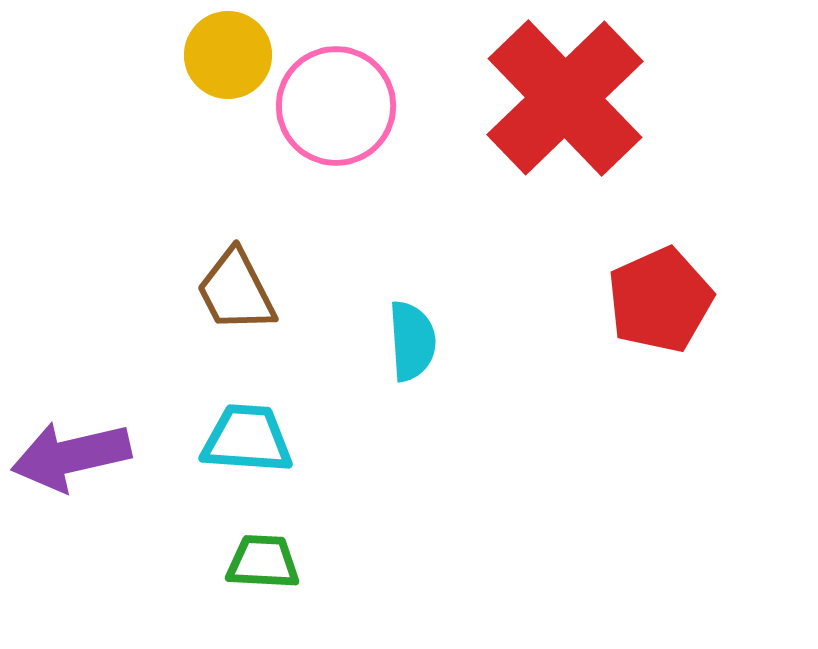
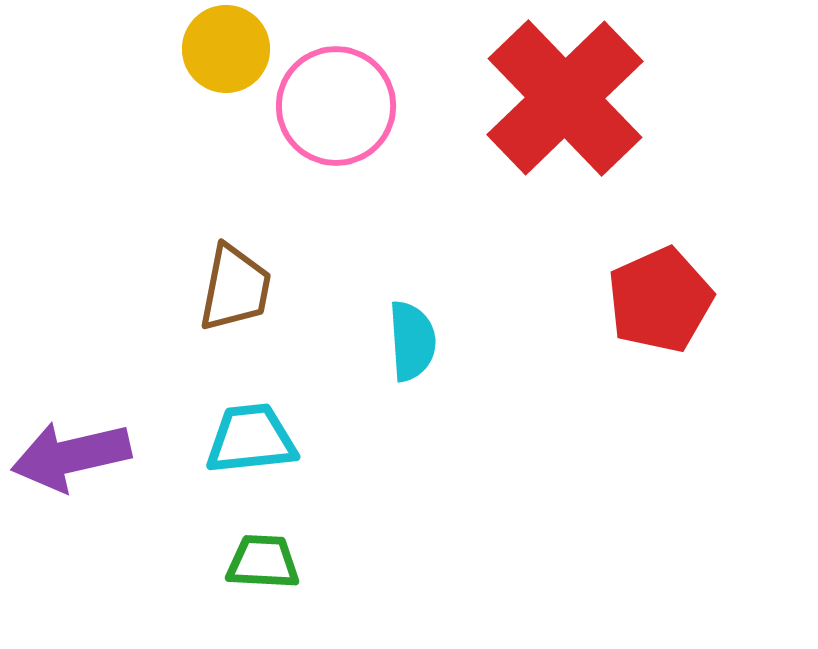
yellow circle: moved 2 px left, 6 px up
brown trapezoid: moved 1 px left, 3 px up; rotated 142 degrees counterclockwise
cyan trapezoid: moved 4 px right; rotated 10 degrees counterclockwise
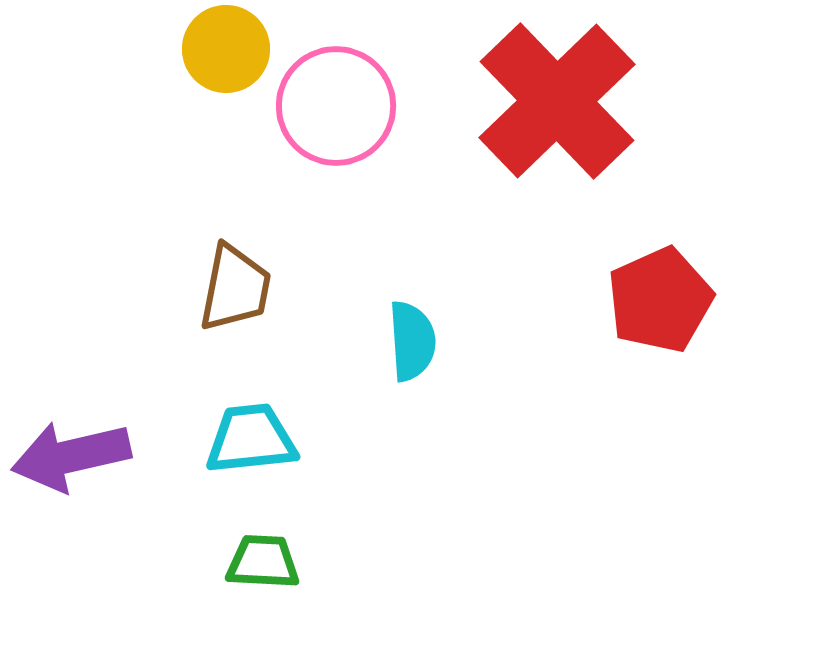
red cross: moved 8 px left, 3 px down
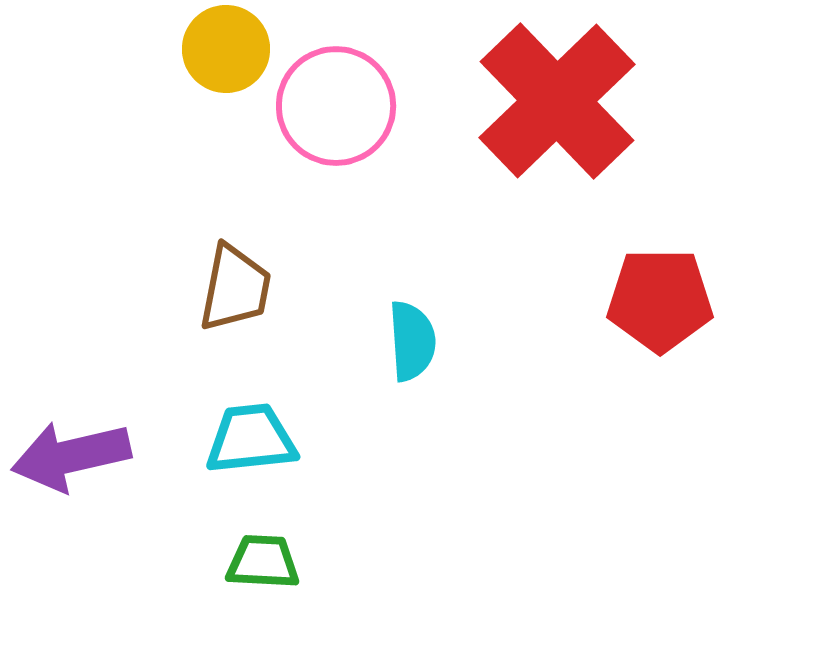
red pentagon: rotated 24 degrees clockwise
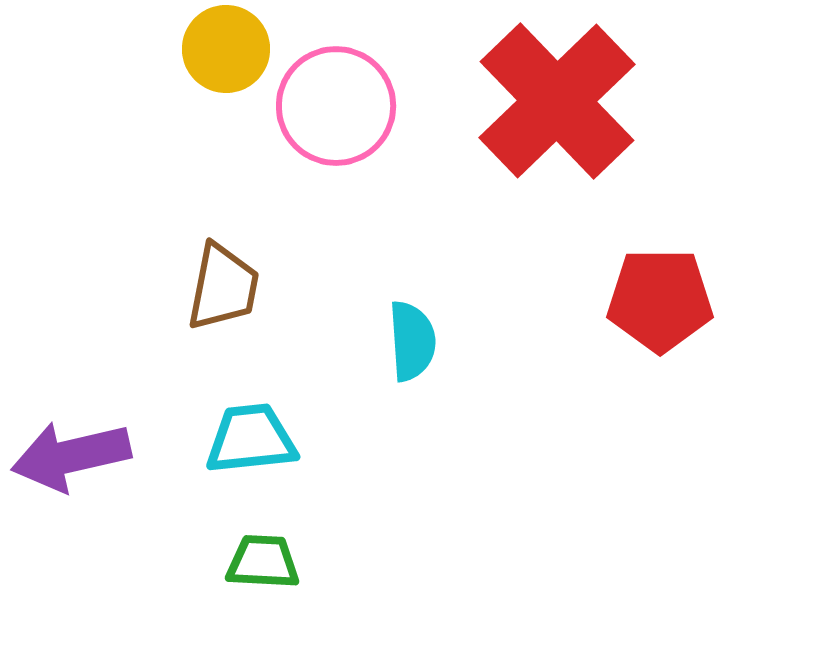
brown trapezoid: moved 12 px left, 1 px up
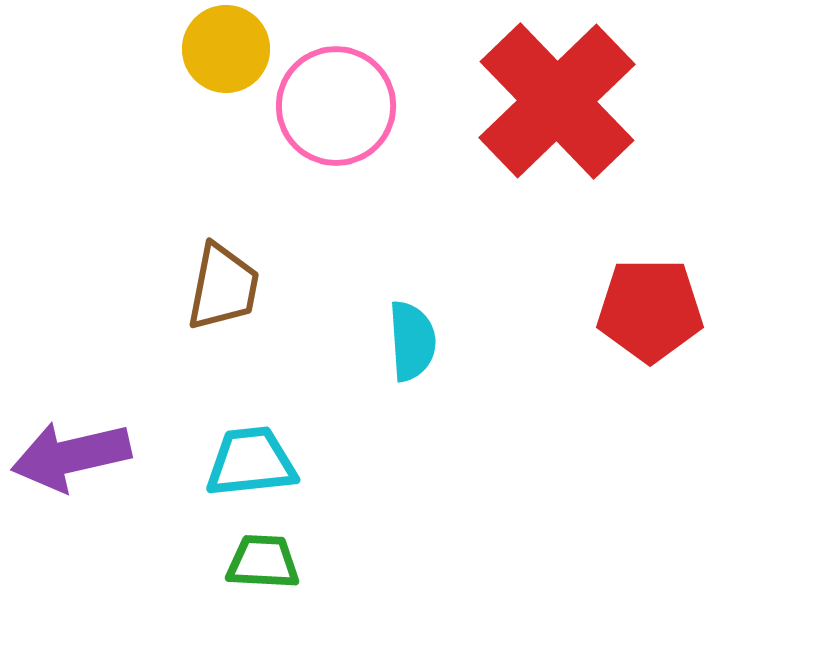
red pentagon: moved 10 px left, 10 px down
cyan trapezoid: moved 23 px down
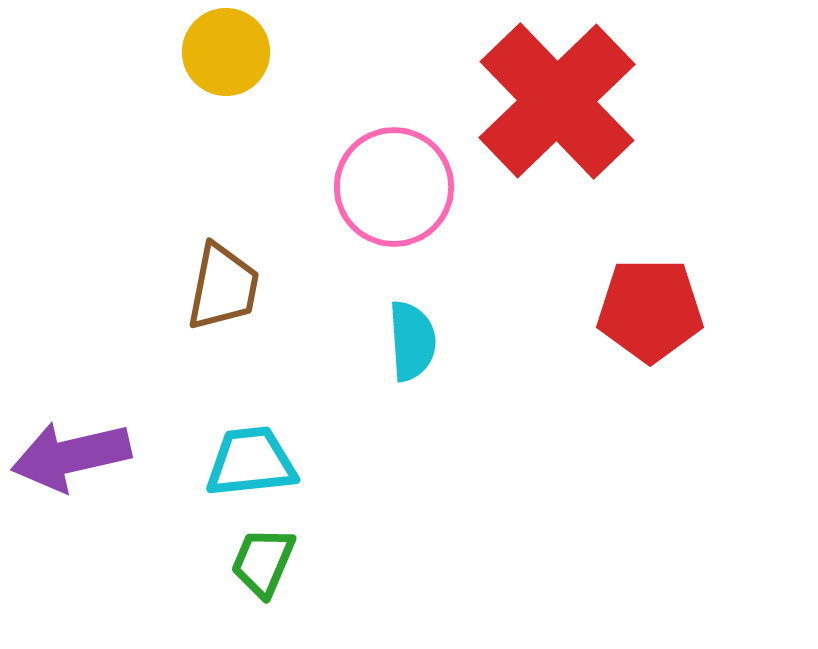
yellow circle: moved 3 px down
pink circle: moved 58 px right, 81 px down
green trapezoid: rotated 70 degrees counterclockwise
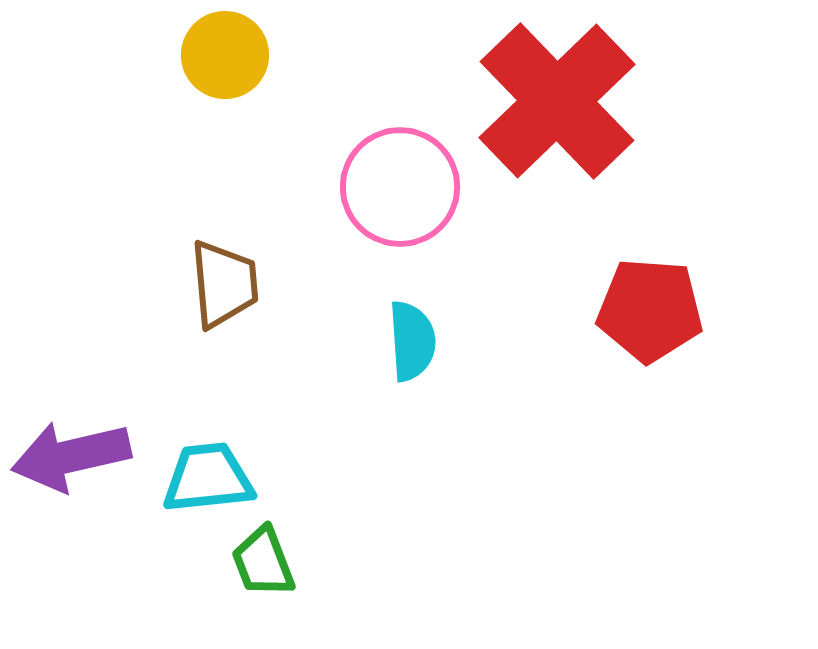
yellow circle: moved 1 px left, 3 px down
pink circle: moved 6 px right
brown trapezoid: moved 1 px right, 3 px up; rotated 16 degrees counterclockwise
red pentagon: rotated 4 degrees clockwise
cyan trapezoid: moved 43 px left, 16 px down
green trapezoid: rotated 44 degrees counterclockwise
